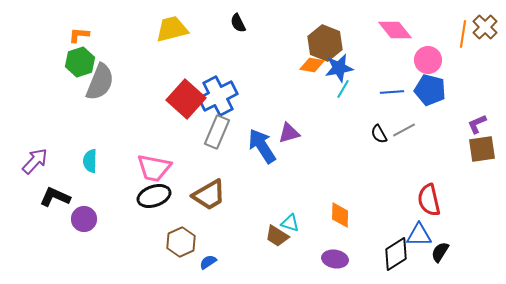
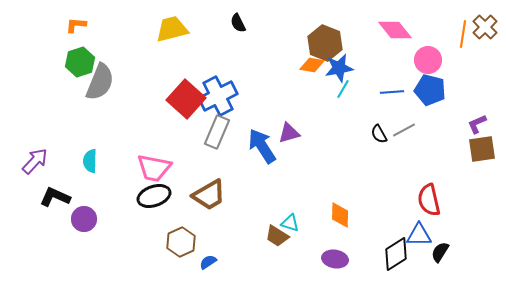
orange L-shape at (79, 35): moved 3 px left, 10 px up
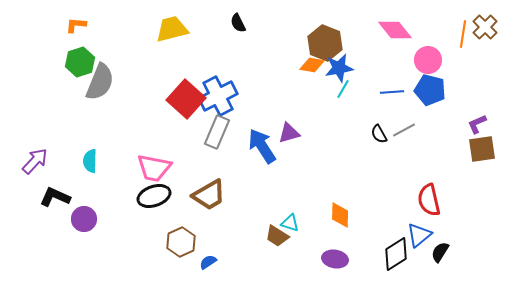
blue triangle at (419, 235): rotated 40 degrees counterclockwise
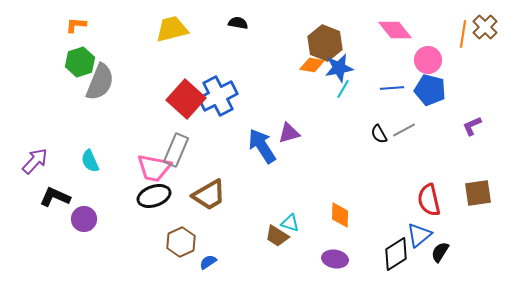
black semicircle at (238, 23): rotated 126 degrees clockwise
blue line at (392, 92): moved 4 px up
purple L-shape at (477, 124): moved 5 px left, 2 px down
gray rectangle at (217, 132): moved 41 px left, 18 px down
brown square at (482, 149): moved 4 px left, 44 px down
cyan semicircle at (90, 161): rotated 25 degrees counterclockwise
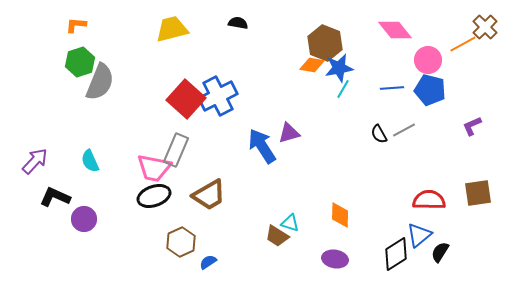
orange line at (463, 34): moved 10 px down; rotated 52 degrees clockwise
red semicircle at (429, 200): rotated 104 degrees clockwise
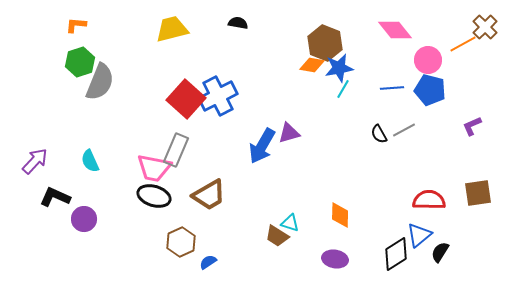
blue arrow at (262, 146): rotated 117 degrees counterclockwise
black ellipse at (154, 196): rotated 36 degrees clockwise
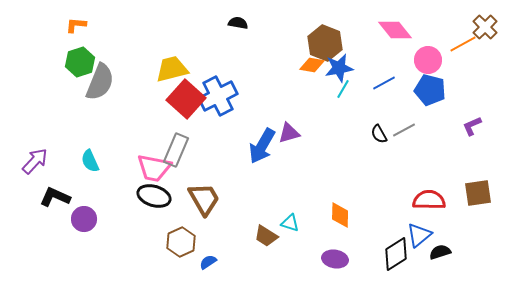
yellow trapezoid at (172, 29): moved 40 px down
blue line at (392, 88): moved 8 px left, 5 px up; rotated 25 degrees counterclockwise
brown trapezoid at (209, 195): moved 5 px left, 4 px down; rotated 90 degrees counterclockwise
brown trapezoid at (277, 236): moved 11 px left
black semicircle at (440, 252): rotated 40 degrees clockwise
